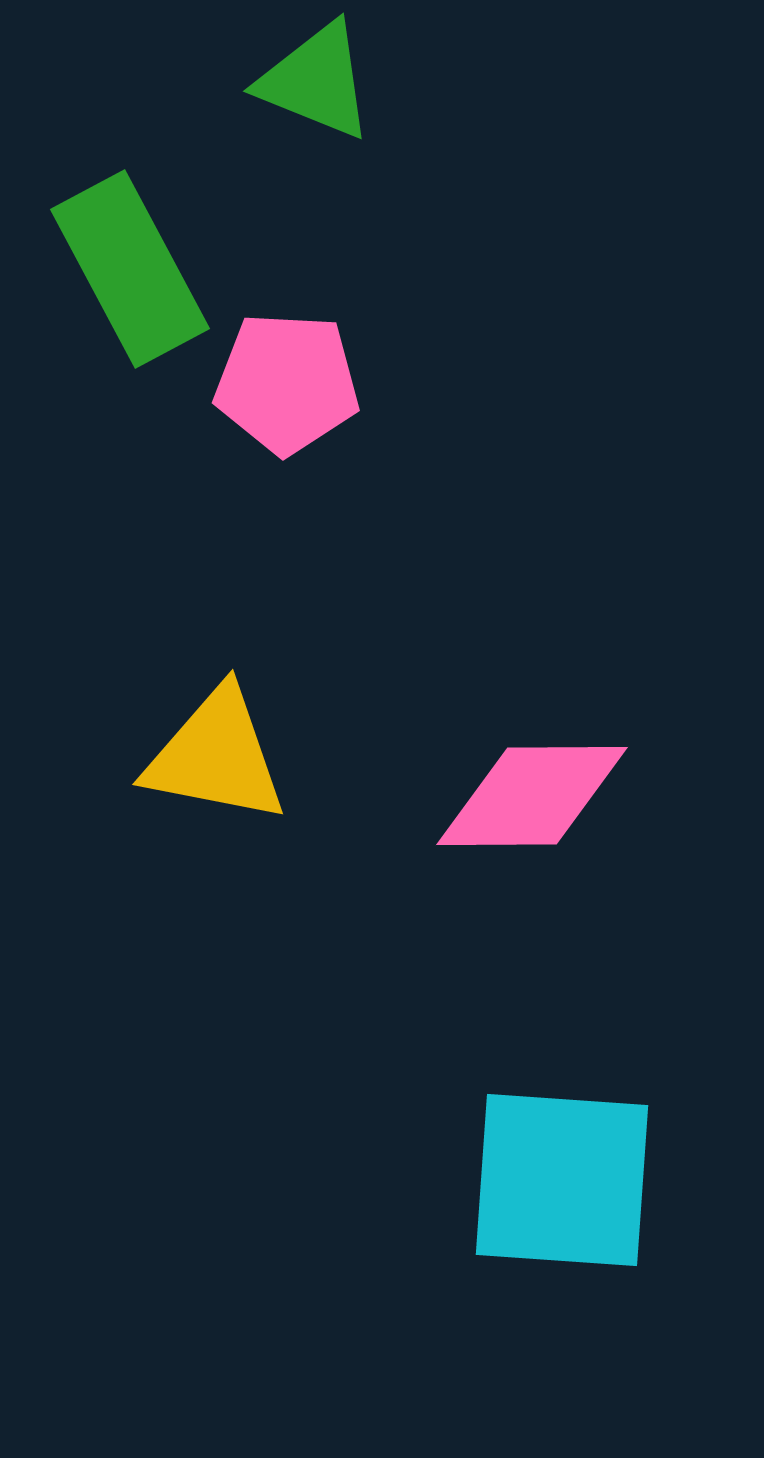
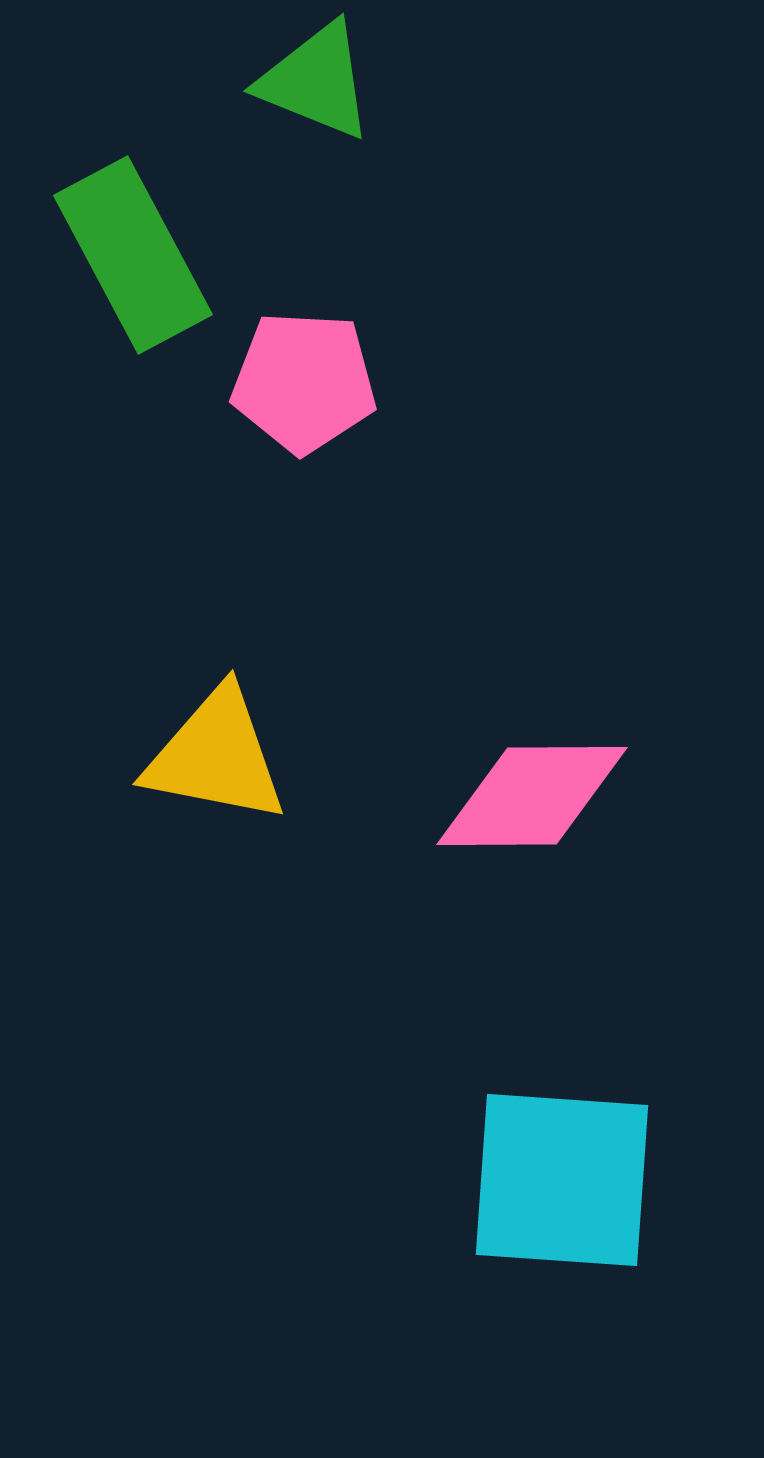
green rectangle: moved 3 px right, 14 px up
pink pentagon: moved 17 px right, 1 px up
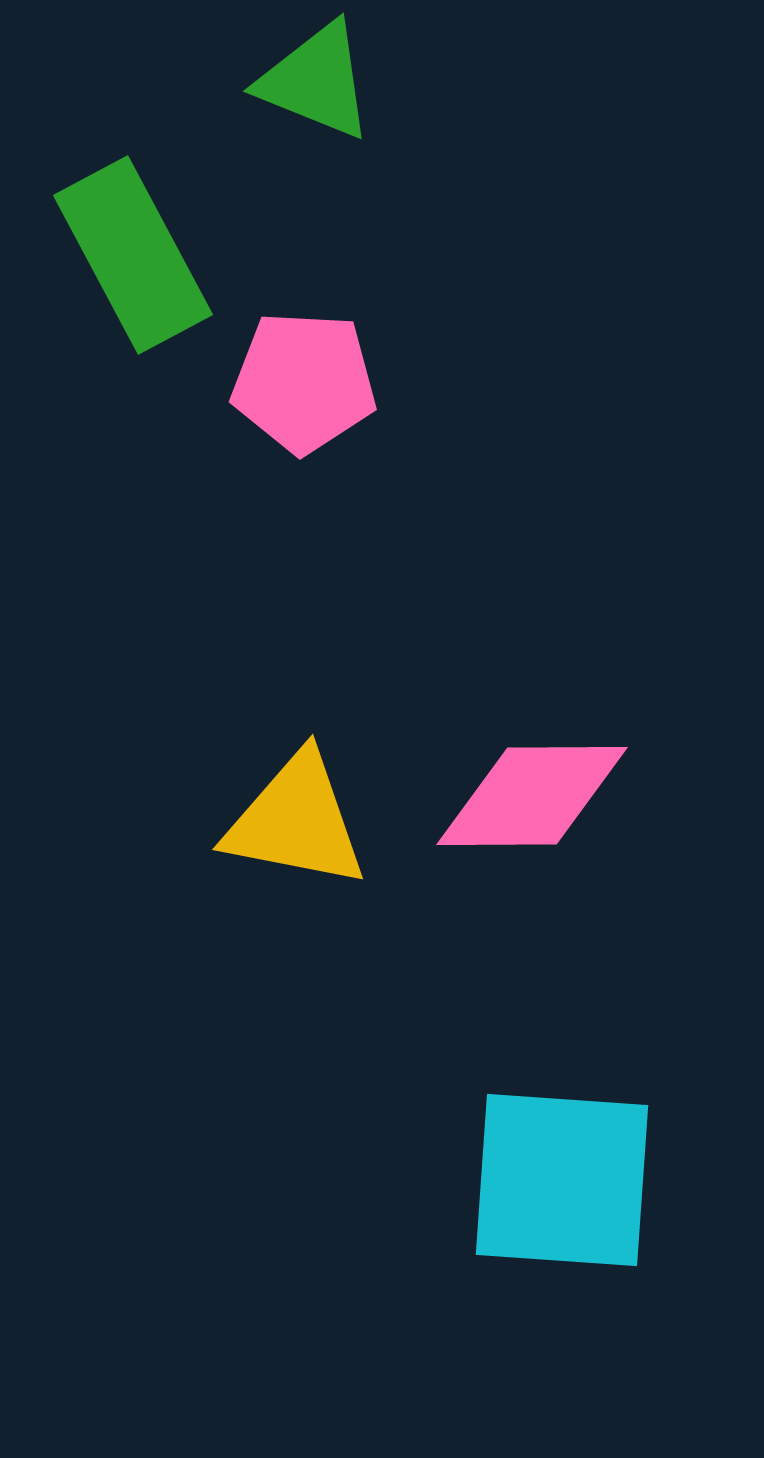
yellow triangle: moved 80 px right, 65 px down
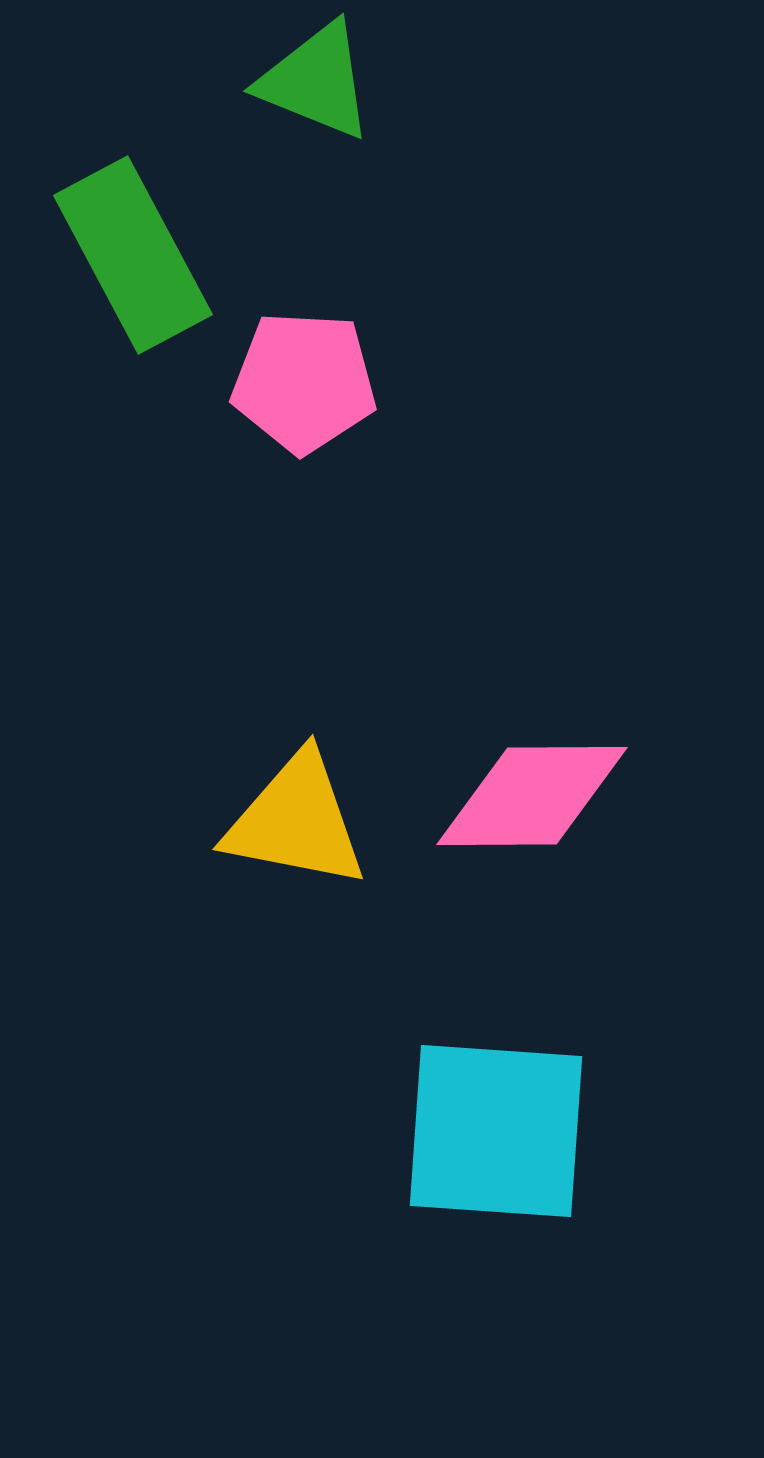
cyan square: moved 66 px left, 49 px up
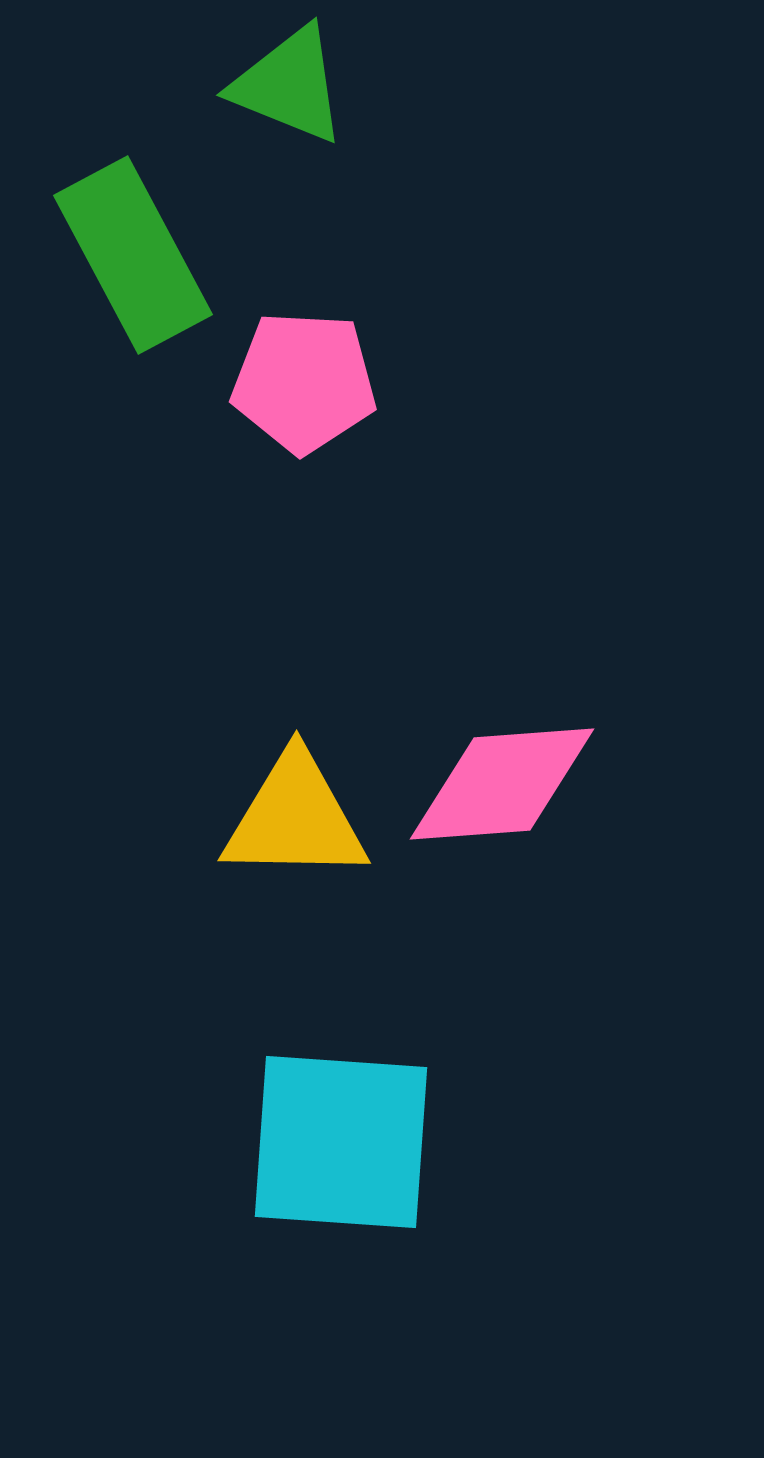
green triangle: moved 27 px left, 4 px down
pink diamond: moved 30 px left, 12 px up; rotated 4 degrees counterclockwise
yellow triangle: moved 1 px left, 3 px up; rotated 10 degrees counterclockwise
cyan square: moved 155 px left, 11 px down
